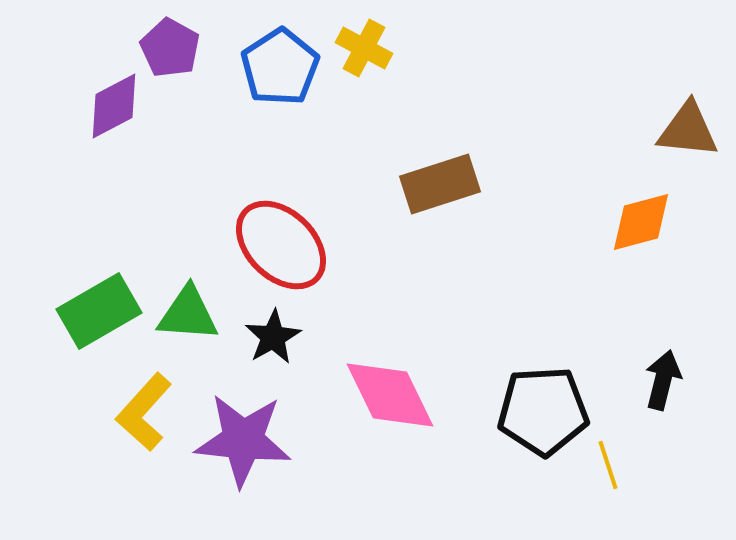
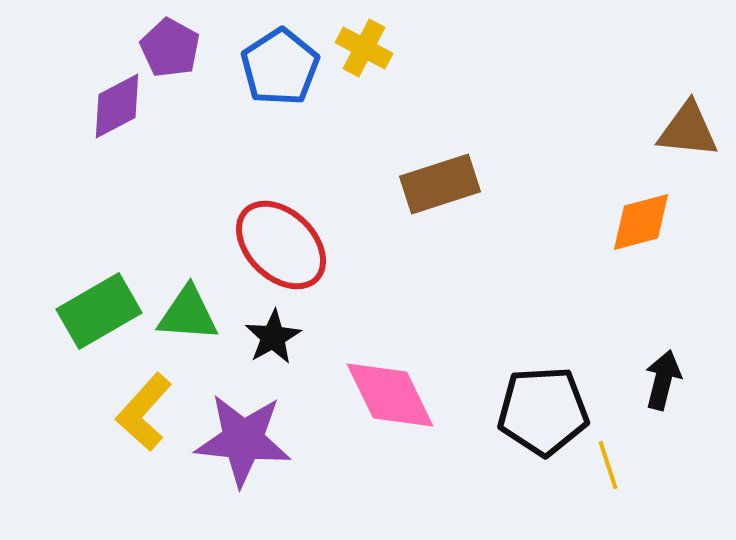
purple diamond: moved 3 px right
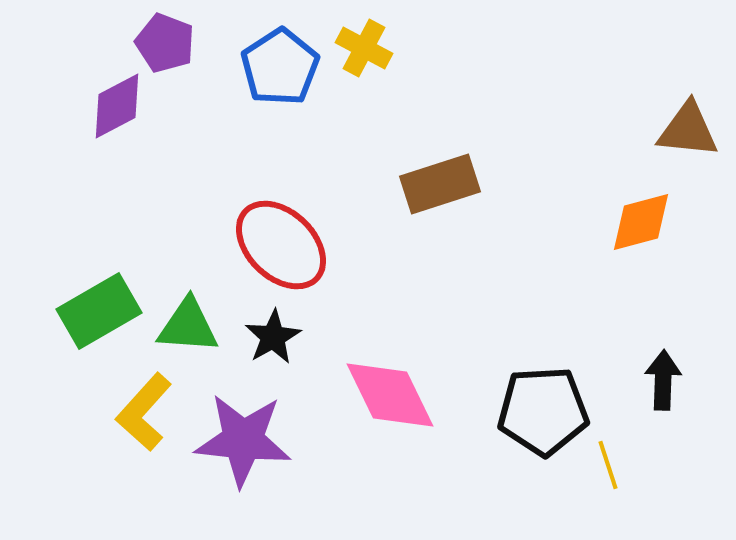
purple pentagon: moved 5 px left, 5 px up; rotated 8 degrees counterclockwise
green triangle: moved 12 px down
black arrow: rotated 12 degrees counterclockwise
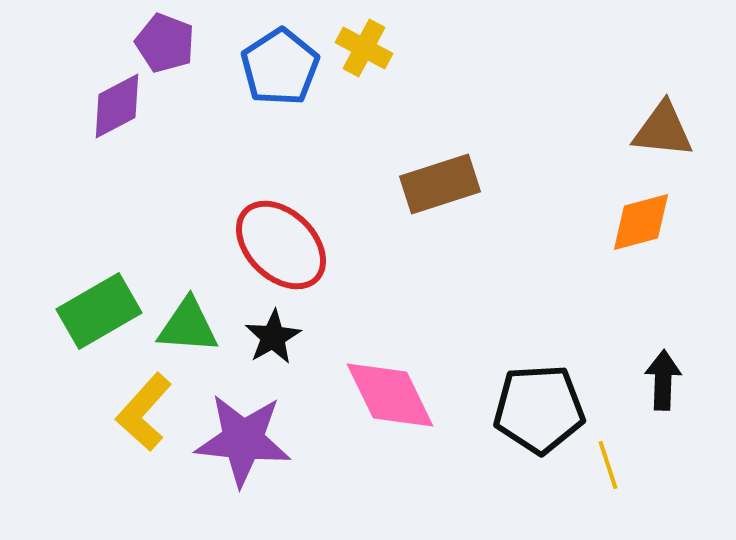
brown triangle: moved 25 px left
black pentagon: moved 4 px left, 2 px up
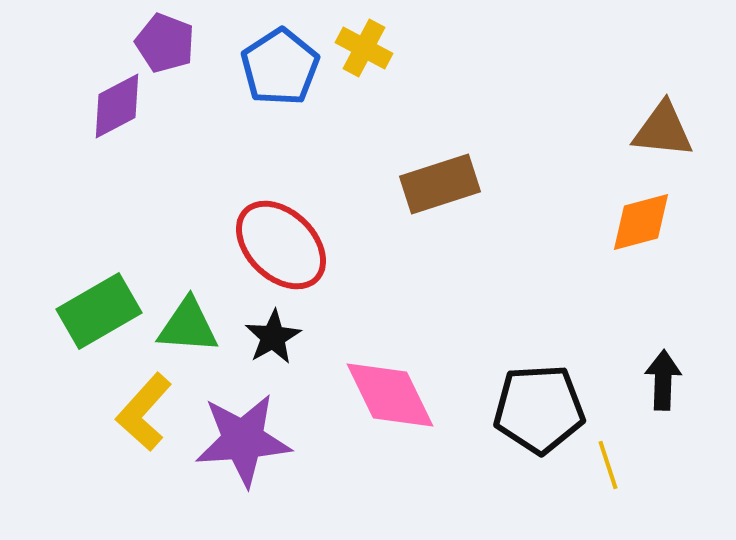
purple star: rotated 10 degrees counterclockwise
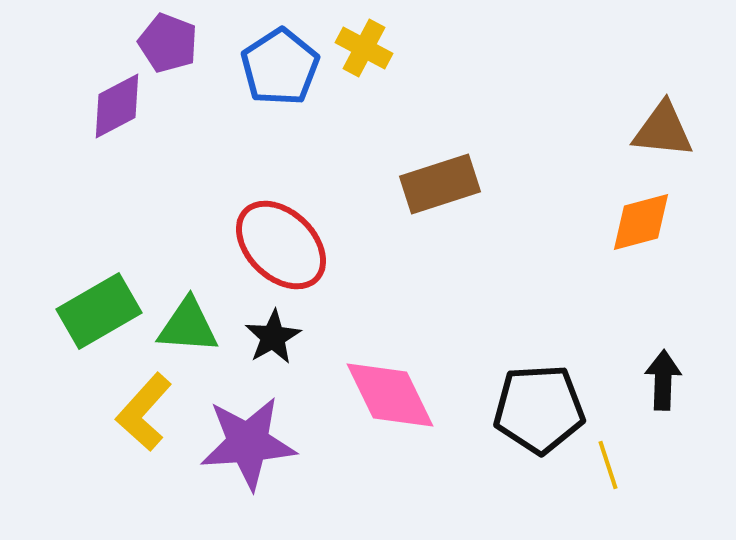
purple pentagon: moved 3 px right
purple star: moved 5 px right, 3 px down
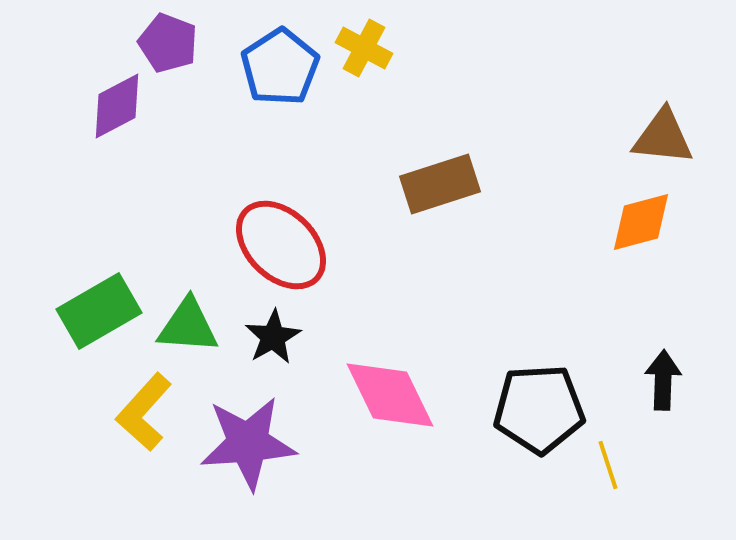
brown triangle: moved 7 px down
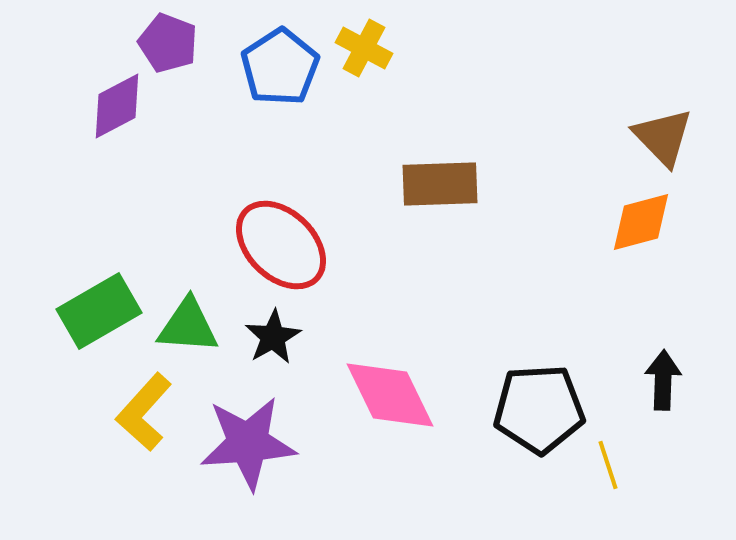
brown triangle: rotated 40 degrees clockwise
brown rectangle: rotated 16 degrees clockwise
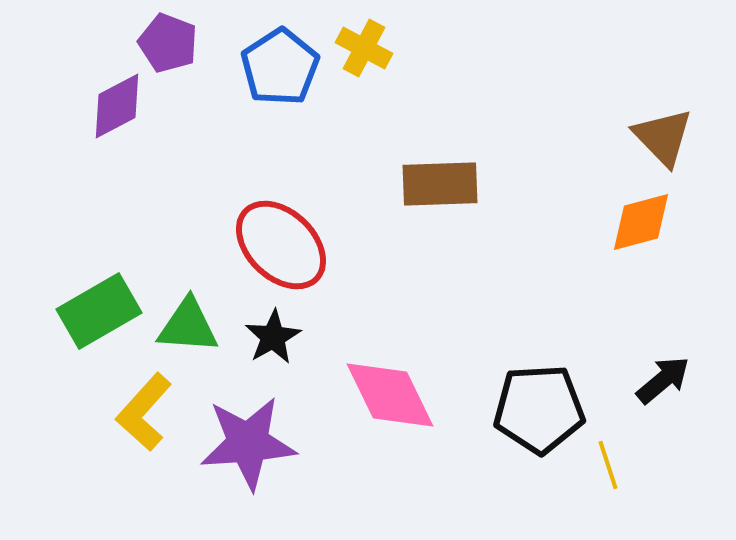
black arrow: rotated 48 degrees clockwise
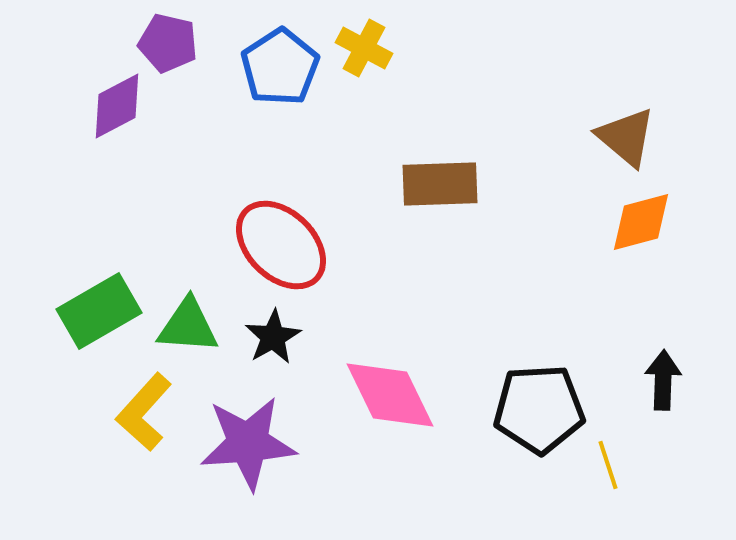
purple pentagon: rotated 8 degrees counterclockwise
brown triangle: moved 37 px left; rotated 6 degrees counterclockwise
black arrow: rotated 48 degrees counterclockwise
